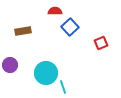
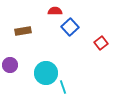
red square: rotated 16 degrees counterclockwise
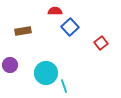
cyan line: moved 1 px right, 1 px up
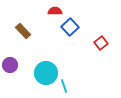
brown rectangle: rotated 56 degrees clockwise
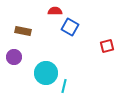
blue square: rotated 18 degrees counterclockwise
brown rectangle: rotated 35 degrees counterclockwise
red square: moved 6 px right, 3 px down; rotated 24 degrees clockwise
purple circle: moved 4 px right, 8 px up
cyan line: rotated 32 degrees clockwise
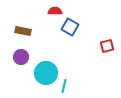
purple circle: moved 7 px right
